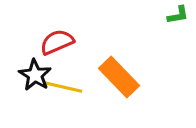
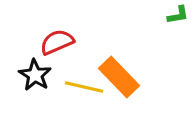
yellow line: moved 21 px right
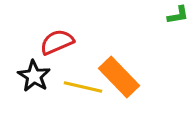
black star: moved 1 px left, 1 px down
yellow line: moved 1 px left
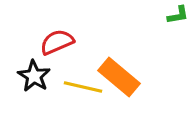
orange rectangle: rotated 6 degrees counterclockwise
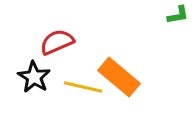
black star: moved 1 px down
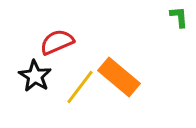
green L-shape: moved 1 px right, 2 px down; rotated 85 degrees counterclockwise
black star: moved 1 px right, 1 px up
yellow line: moved 3 px left; rotated 66 degrees counterclockwise
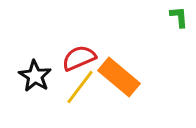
red semicircle: moved 22 px right, 16 px down
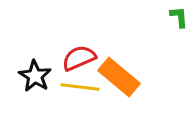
yellow line: rotated 60 degrees clockwise
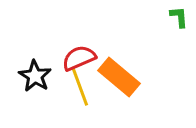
yellow line: rotated 63 degrees clockwise
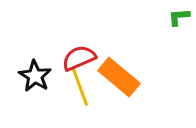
green L-shape: rotated 90 degrees counterclockwise
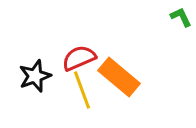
green L-shape: moved 2 px right; rotated 70 degrees clockwise
black star: rotated 20 degrees clockwise
yellow line: moved 2 px right, 3 px down
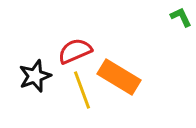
red semicircle: moved 4 px left, 7 px up
orange rectangle: rotated 9 degrees counterclockwise
